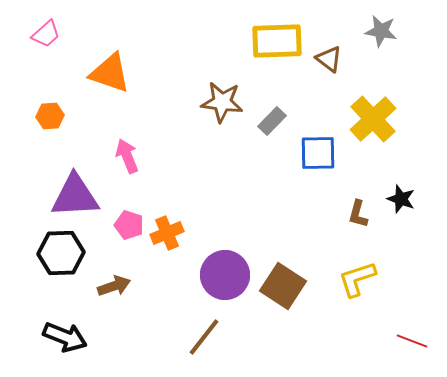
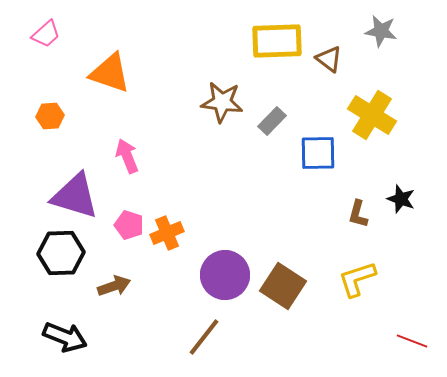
yellow cross: moved 1 px left, 4 px up; rotated 15 degrees counterclockwise
purple triangle: rotated 20 degrees clockwise
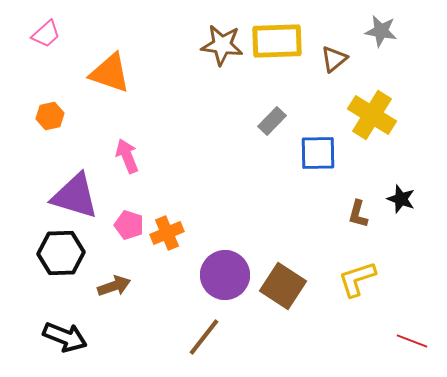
brown triangle: moved 5 px right; rotated 44 degrees clockwise
brown star: moved 57 px up
orange hexagon: rotated 8 degrees counterclockwise
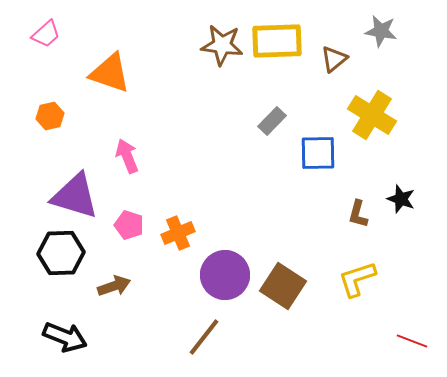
orange cross: moved 11 px right
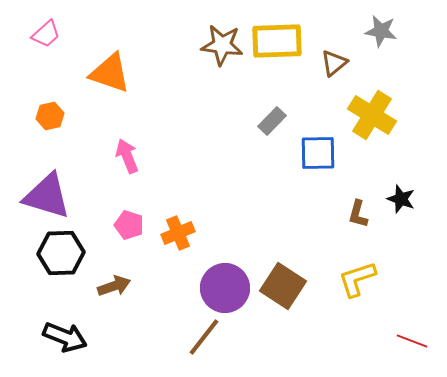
brown triangle: moved 4 px down
purple triangle: moved 28 px left
purple circle: moved 13 px down
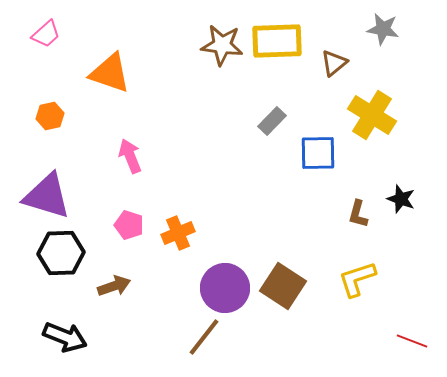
gray star: moved 2 px right, 2 px up
pink arrow: moved 3 px right
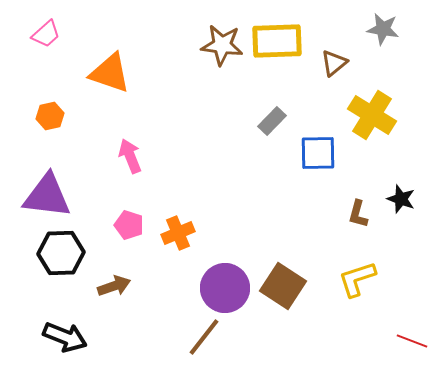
purple triangle: rotated 10 degrees counterclockwise
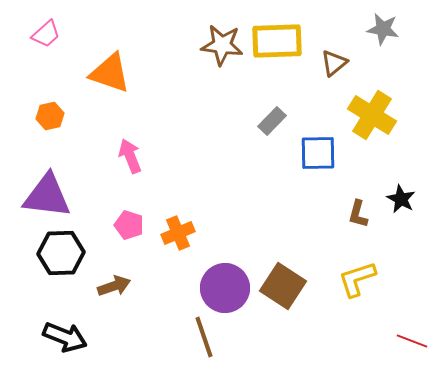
black star: rotated 8 degrees clockwise
brown line: rotated 57 degrees counterclockwise
